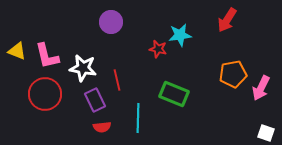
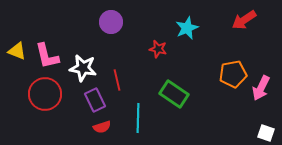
red arrow: moved 17 px right; rotated 25 degrees clockwise
cyan star: moved 7 px right, 7 px up; rotated 15 degrees counterclockwise
green rectangle: rotated 12 degrees clockwise
red semicircle: rotated 12 degrees counterclockwise
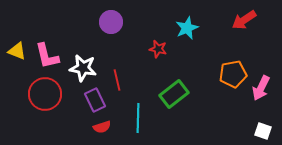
green rectangle: rotated 72 degrees counterclockwise
white square: moved 3 px left, 2 px up
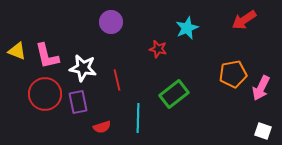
purple rectangle: moved 17 px left, 2 px down; rotated 15 degrees clockwise
